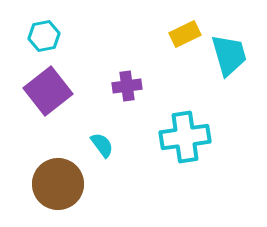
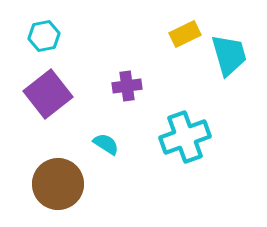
purple square: moved 3 px down
cyan cross: rotated 12 degrees counterclockwise
cyan semicircle: moved 4 px right, 1 px up; rotated 20 degrees counterclockwise
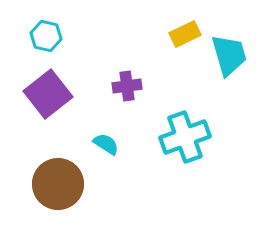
cyan hexagon: moved 2 px right; rotated 24 degrees clockwise
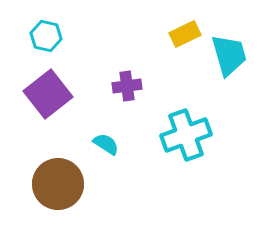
cyan cross: moved 1 px right, 2 px up
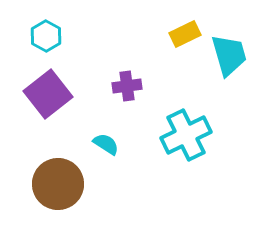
cyan hexagon: rotated 16 degrees clockwise
cyan cross: rotated 6 degrees counterclockwise
